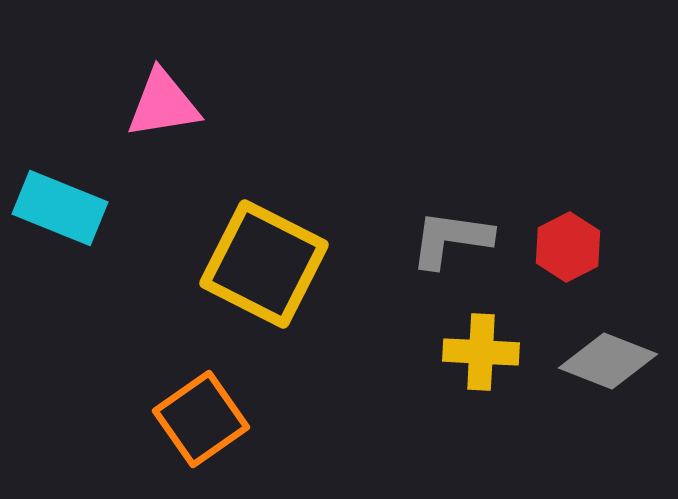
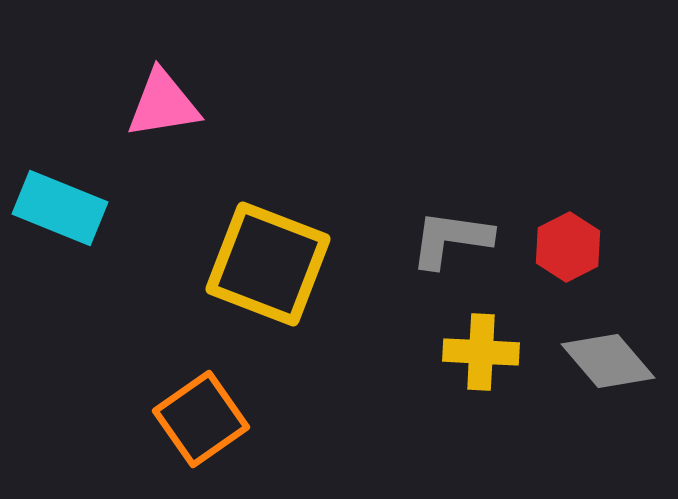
yellow square: moved 4 px right; rotated 6 degrees counterclockwise
gray diamond: rotated 28 degrees clockwise
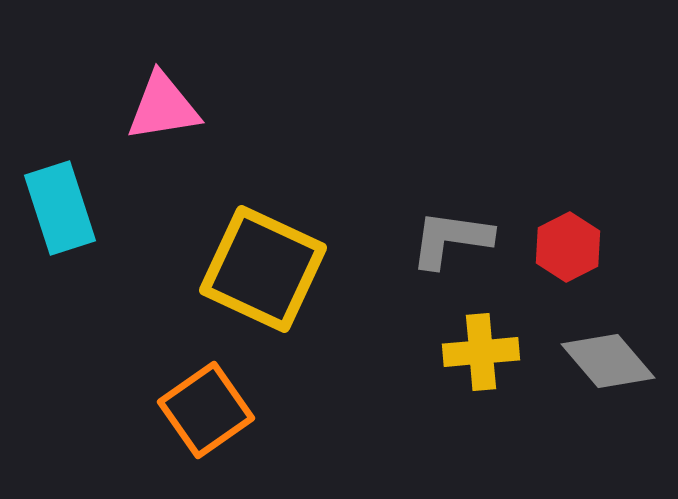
pink triangle: moved 3 px down
cyan rectangle: rotated 50 degrees clockwise
yellow square: moved 5 px left, 5 px down; rotated 4 degrees clockwise
yellow cross: rotated 8 degrees counterclockwise
orange square: moved 5 px right, 9 px up
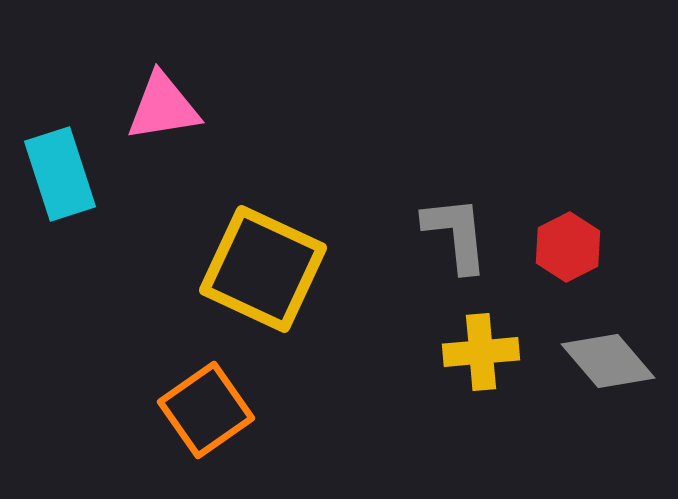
cyan rectangle: moved 34 px up
gray L-shape: moved 5 px right, 5 px up; rotated 76 degrees clockwise
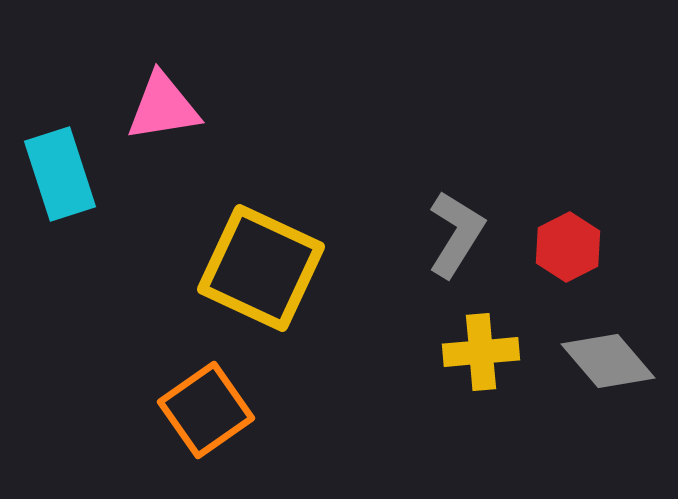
gray L-shape: rotated 38 degrees clockwise
yellow square: moved 2 px left, 1 px up
